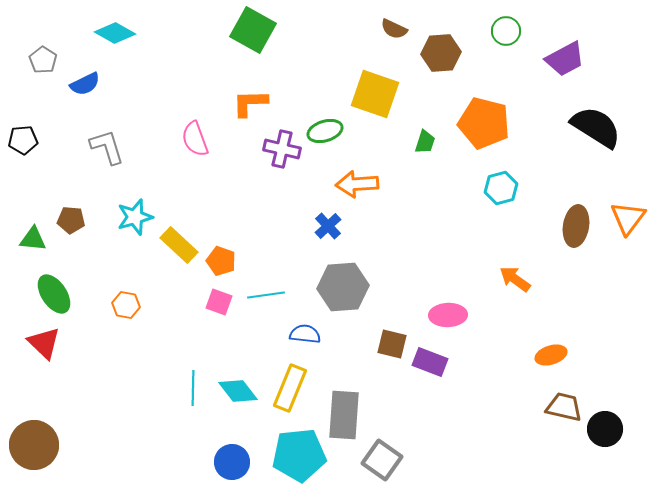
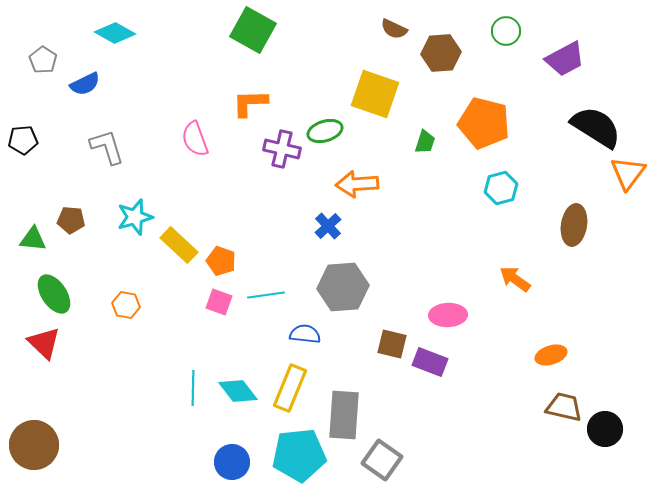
orange triangle at (628, 218): moved 45 px up
brown ellipse at (576, 226): moved 2 px left, 1 px up
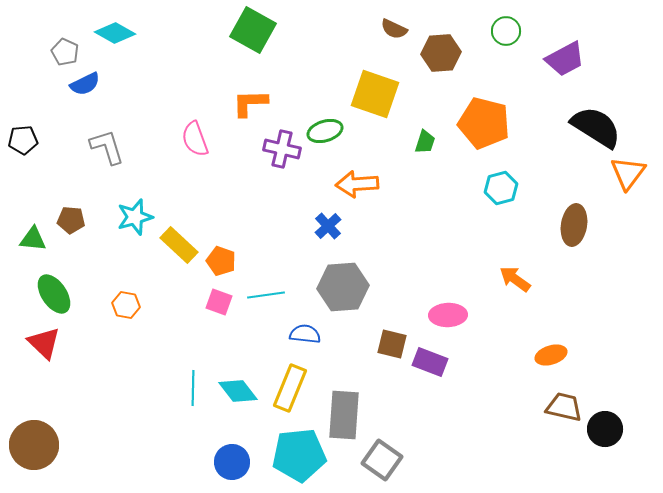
gray pentagon at (43, 60): moved 22 px right, 8 px up; rotated 8 degrees counterclockwise
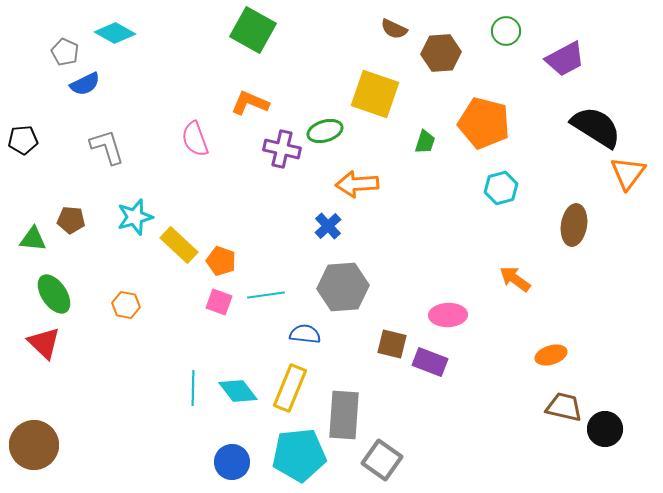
orange L-shape at (250, 103): rotated 24 degrees clockwise
